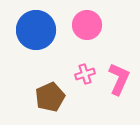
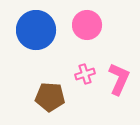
brown pentagon: rotated 28 degrees clockwise
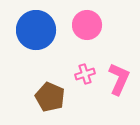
brown pentagon: rotated 20 degrees clockwise
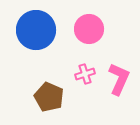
pink circle: moved 2 px right, 4 px down
brown pentagon: moved 1 px left
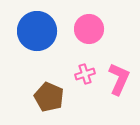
blue circle: moved 1 px right, 1 px down
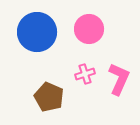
blue circle: moved 1 px down
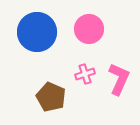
brown pentagon: moved 2 px right
